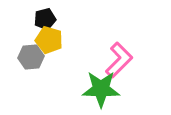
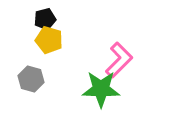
gray hexagon: moved 22 px down; rotated 20 degrees clockwise
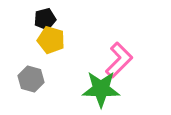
yellow pentagon: moved 2 px right
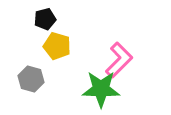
yellow pentagon: moved 6 px right, 6 px down
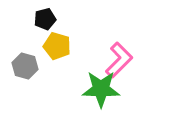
gray hexagon: moved 6 px left, 13 px up
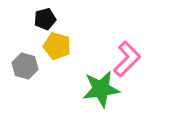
pink L-shape: moved 8 px right, 1 px up
green star: rotated 9 degrees counterclockwise
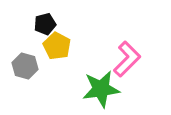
black pentagon: moved 5 px down
yellow pentagon: rotated 12 degrees clockwise
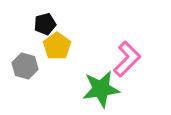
yellow pentagon: rotated 8 degrees clockwise
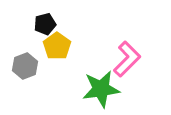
gray hexagon: rotated 25 degrees clockwise
